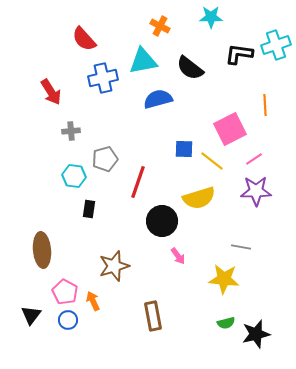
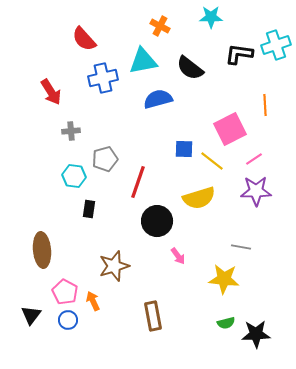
black circle: moved 5 px left
black star: rotated 12 degrees clockwise
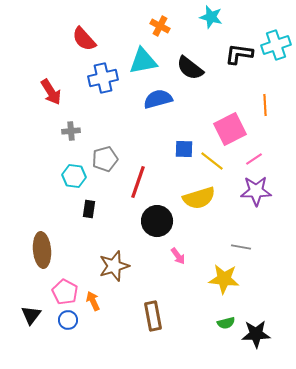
cyan star: rotated 15 degrees clockwise
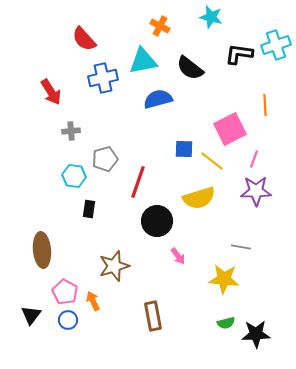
pink line: rotated 36 degrees counterclockwise
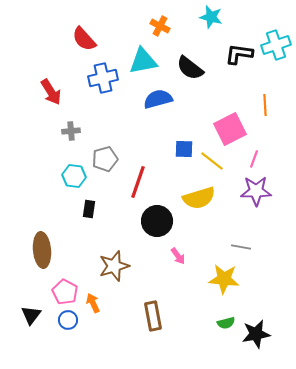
orange arrow: moved 2 px down
black star: rotated 8 degrees counterclockwise
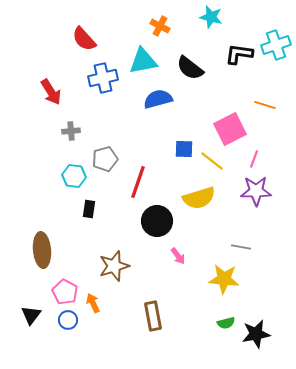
orange line: rotated 70 degrees counterclockwise
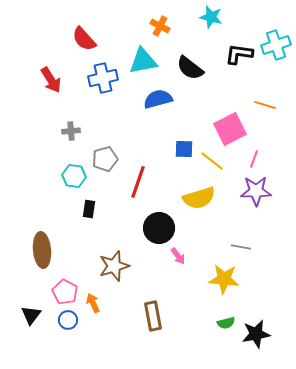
red arrow: moved 12 px up
black circle: moved 2 px right, 7 px down
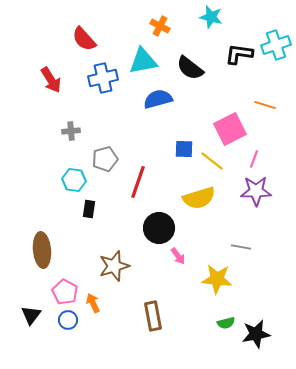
cyan hexagon: moved 4 px down
yellow star: moved 7 px left
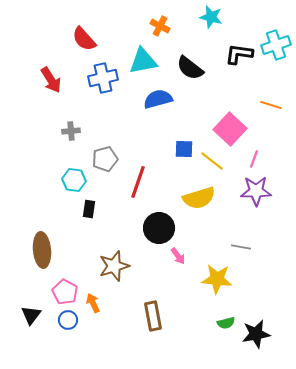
orange line: moved 6 px right
pink square: rotated 20 degrees counterclockwise
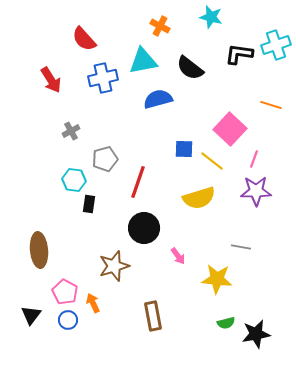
gray cross: rotated 24 degrees counterclockwise
black rectangle: moved 5 px up
black circle: moved 15 px left
brown ellipse: moved 3 px left
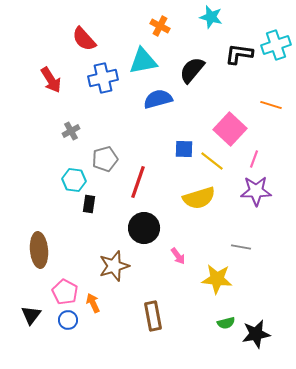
black semicircle: moved 2 px right, 2 px down; rotated 92 degrees clockwise
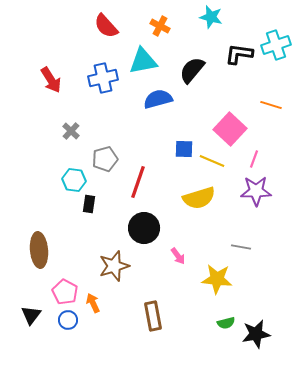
red semicircle: moved 22 px right, 13 px up
gray cross: rotated 18 degrees counterclockwise
yellow line: rotated 15 degrees counterclockwise
